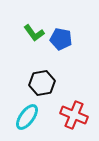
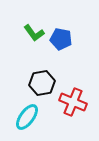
red cross: moved 1 px left, 13 px up
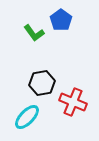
blue pentagon: moved 19 px up; rotated 25 degrees clockwise
cyan ellipse: rotated 8 degrees clockwise
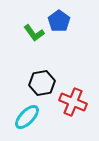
blue pentagon: moved 2 px left, 1 px down
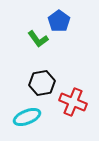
green L-shape: moved 4 px right, 6 px down
cyan ellipse: rotated 24 degrees clockwise
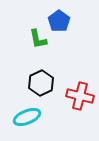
green L-shape: rotated 25 degrees clockwise
black hexagon: moved 1 px left; rotated 15 degrees counterclockwise
red cross: moved 7 px right, 6 px up; rotated 8 degrees counterclockwise
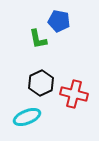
blue pentagon: rotated 25 degrees counterclockwise
red cross: moved 6 px left, 2 px up
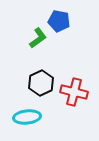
green L-shape: moved 1 px up; rotated 115 degrees counterclockwise
red cross: moved 2 px up
cyan ellipse: rotated 16 degrees clockwise
